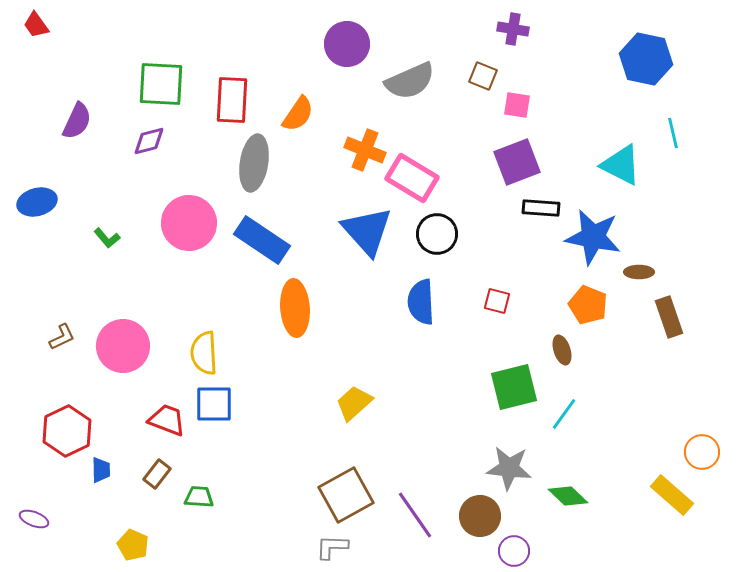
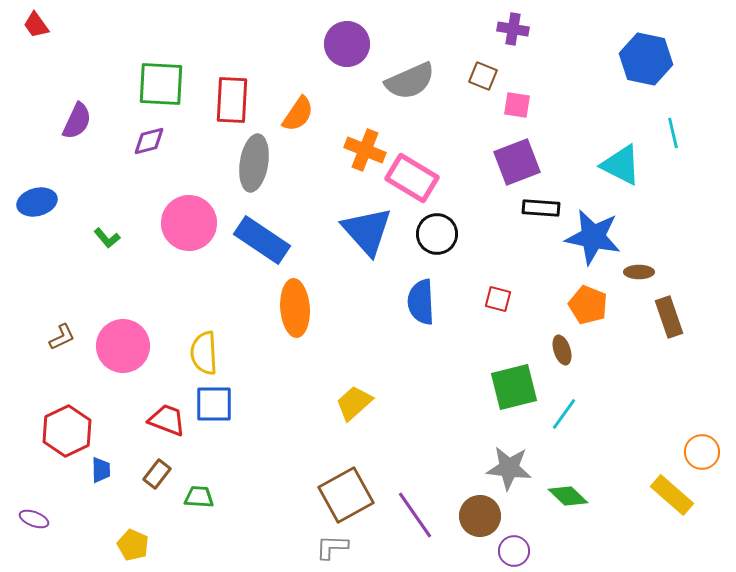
red square at (497, 301): moved 1 px right, 2 px up
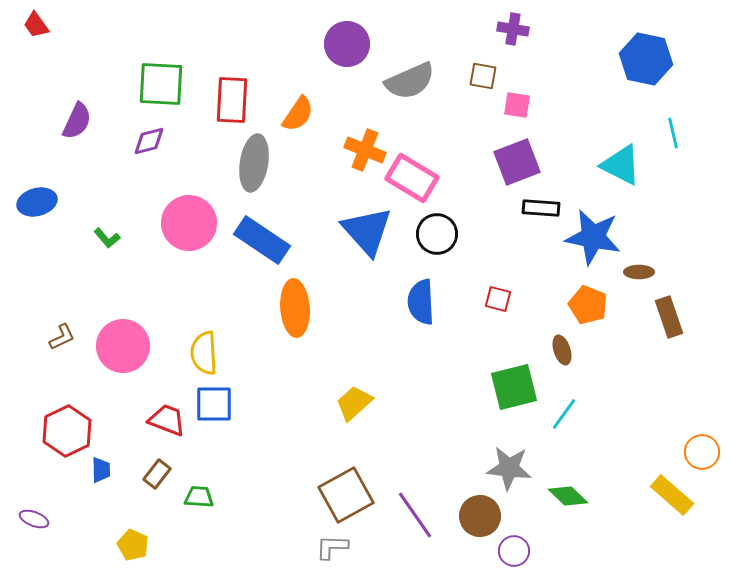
brown square at (483, 76): rotated 12 degrees counterclockwise
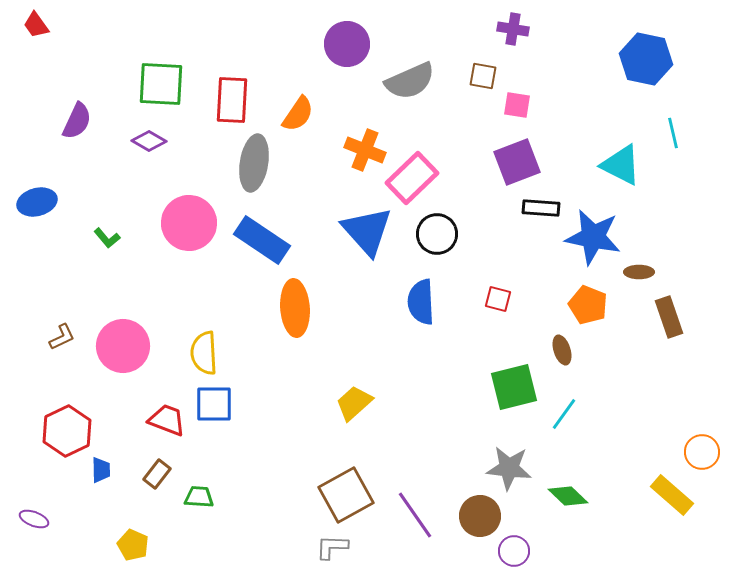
purple diamond at (149, 141): rotated 44 degrees clockwise
pink rectangle at (412, 178): rotated 75 degrees counterclockwise
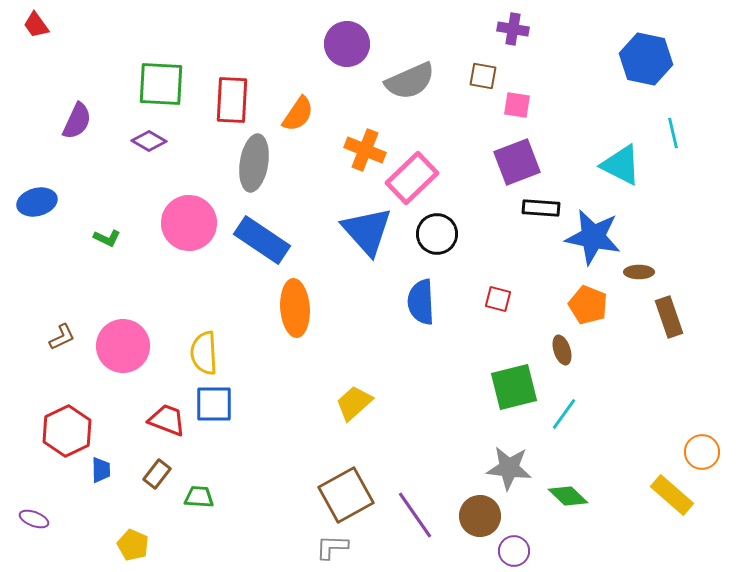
green L-shape at (107, 238): rotated 24 degrees counterclockwise
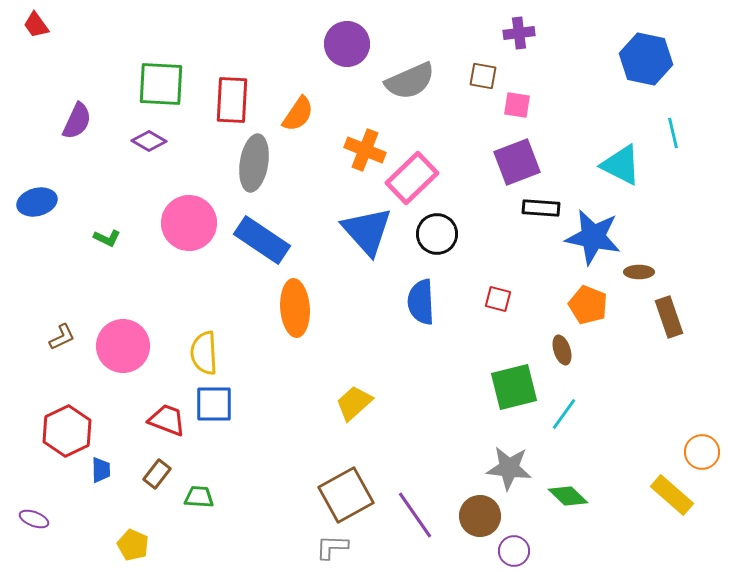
purple cross at (513, 29): moved 6 px right, 4 px down; rotated 16 degrees counterclockwise
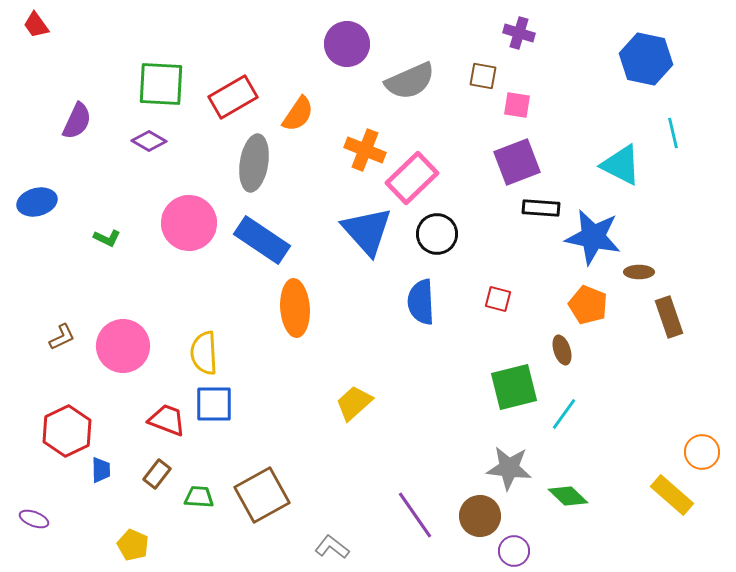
purple cross at (519, 33): rotated 24 degrees clockwise
red rectangle at (232, 100): moved 1 px right, 3 px up; rotated 57 degrees clockwise
brown square at (346, 495): moved 84 px left
gray L-shape at (332, 547): rotated 36 degrees clockwise
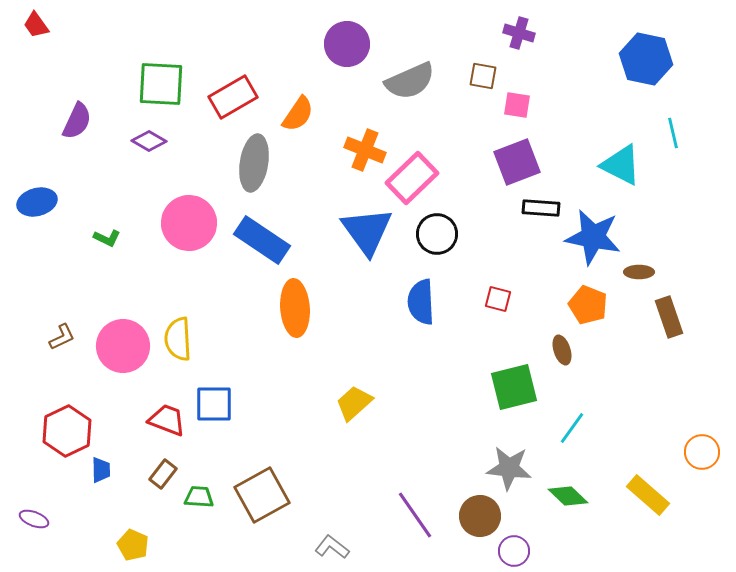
blue triangle at (367, 231): rotated 6 degrees clockwise
yellow semicircle at (204, 353): moved 26 px left, 14 px up
cyan line at (564, 414): moved 8 px right, 14 px down
brown rectangle at (157, 474): moved 6 px right
yellow rectangle at (672, 495): moved 24 px left
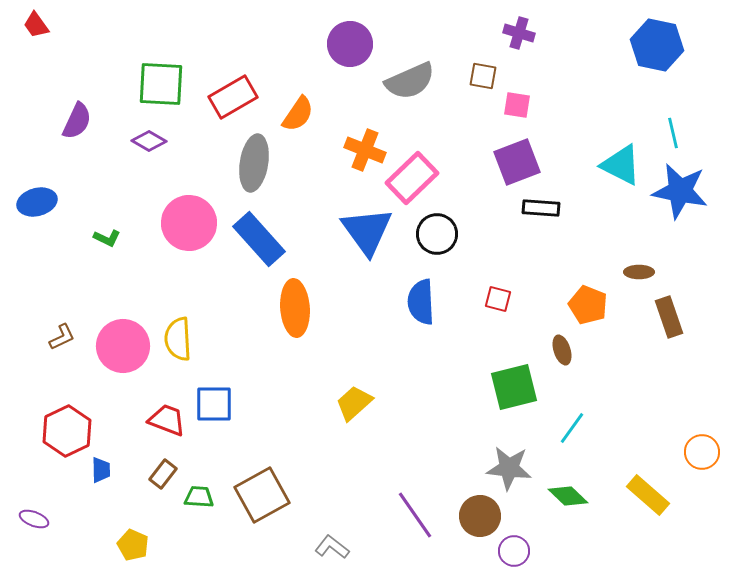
purple circle at (347, 44): moved 3 px right
blue hexagon at (646, 59): moved 11 px right, 14 px up
blue star at (593, 237): moved 87 px right, 46 px up
blue rectangle at (262, 240): moved 3 px left, 1 px up; rotated 14 degrees clockwise
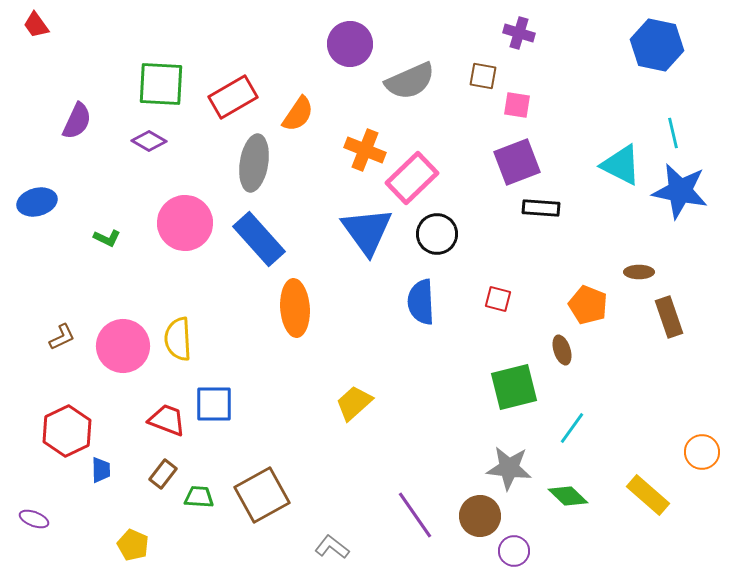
pink circle at (189, 223): moved 4 px left
